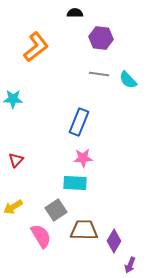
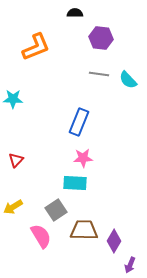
orange L-shape: rotated 16 degrees clockwise
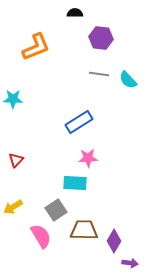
blue rectangle: rotated 36 degrees clockwise
pink star: moved 5 px right
purple arrow: moved 2 px up; rotated 105 degrees counterclockwise
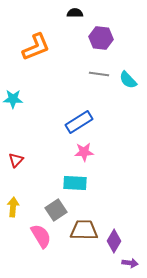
pink star: moved 4 px left, 6 px up
yellow arrow: rotated 126 degrees clockwise
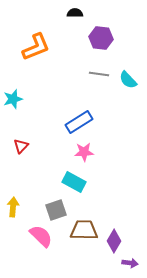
cyan star: rotated 18 degrees counterclockwise
red triangle: moved 5 px right, 14 px up
cyan rectangle: moved 1 px left, 1 px up; rotated 25 degrees clockwise
gray square: rotated 15 degrees clockwise
pink semicircle: rotated 15 degrees counterclockwise
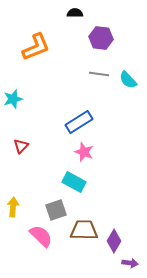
pink star: rotated 24 degrees clockwise
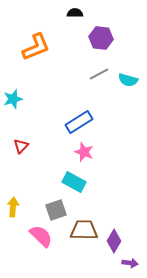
gray line: rotated 36 degrees counterclockwise
cyan semicircle: rotated 30 degrees counterclockwise
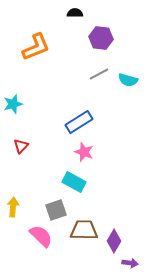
cyan star: moved 5 px down
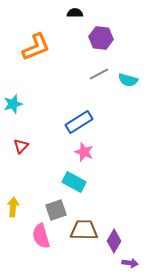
pink semicircle: rotated 150 degrees counterclockwise
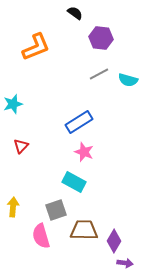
black semicircle: rotated 35 degrees clockwise
purple arrow: moved 5 px left
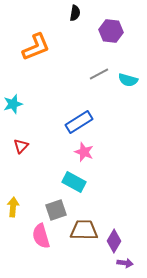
black semicircle: rotated 63 degrees clockwise
purple hexagon: moved 10 px right, 7 px up
